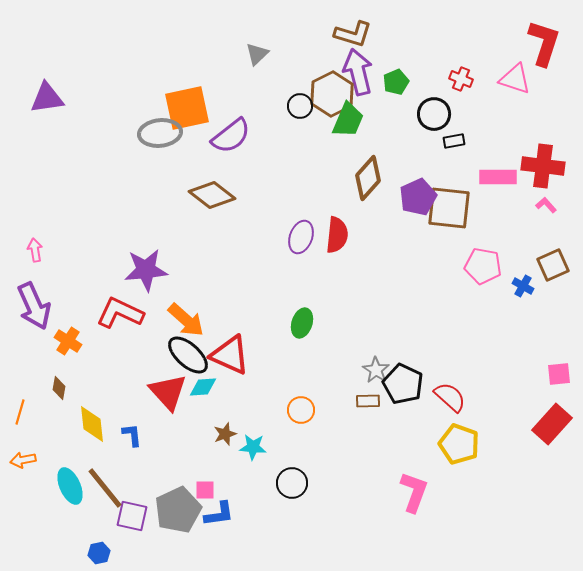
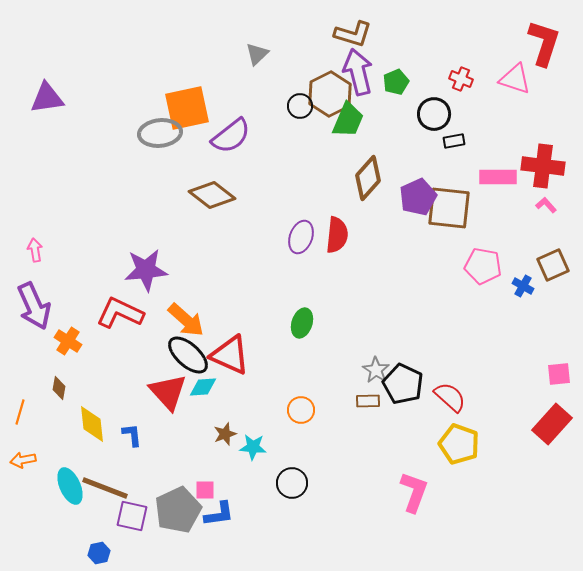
brown hexagon at (332, 94): moved 2 px left
brown line at (105, 488): rotated 30 degrees counterclockwise
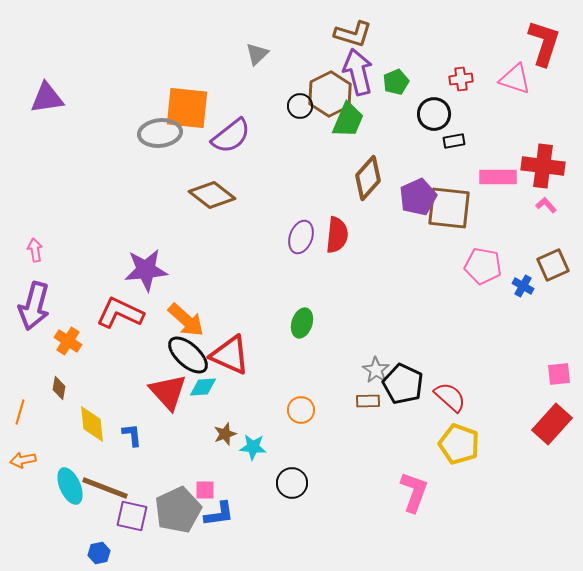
red cross at (461, 79): rotated 30 degrees counterclockwise
orange square at (187, 108): rotated 18 degrees clockwise
purple arrow at (34, 306): rotated 39 degrees clockwise
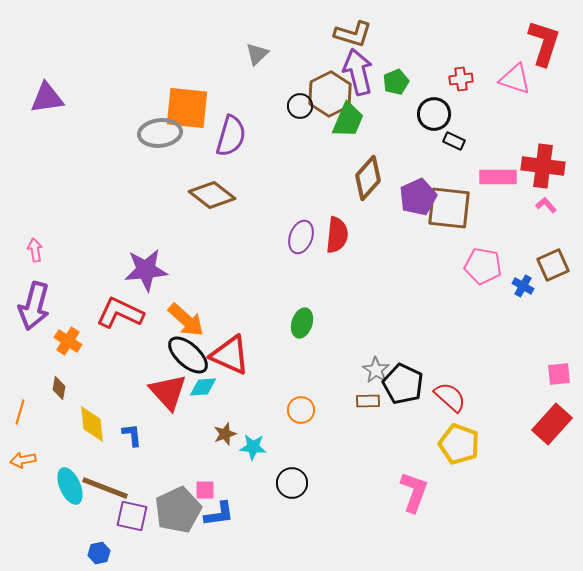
purple semicircle at (231, 136): rotated 36 degrees counterclockwise
black rectangle at (454, 141): rotated 35 degrees clockwise
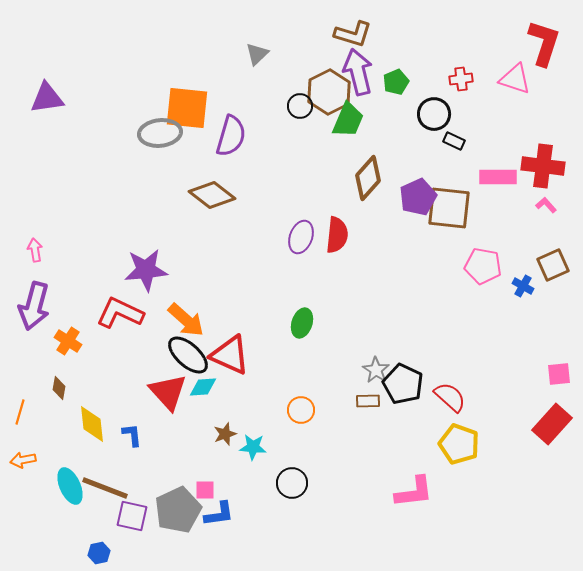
brown hexagon at (330, 94): moved 1 px left, 2 px up
pink L-shape at (414, 492): rotated 63 degrees clockwise
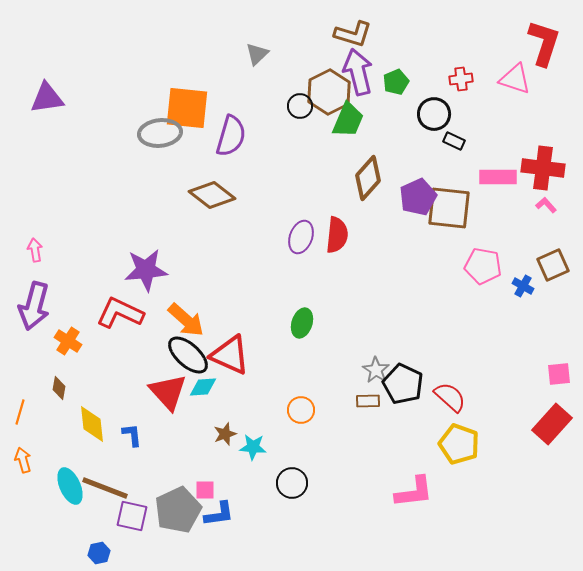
red cross at (543, 166): moved 2 px down
orange arrow at (23, 460): rotated 85 degrees clockwise
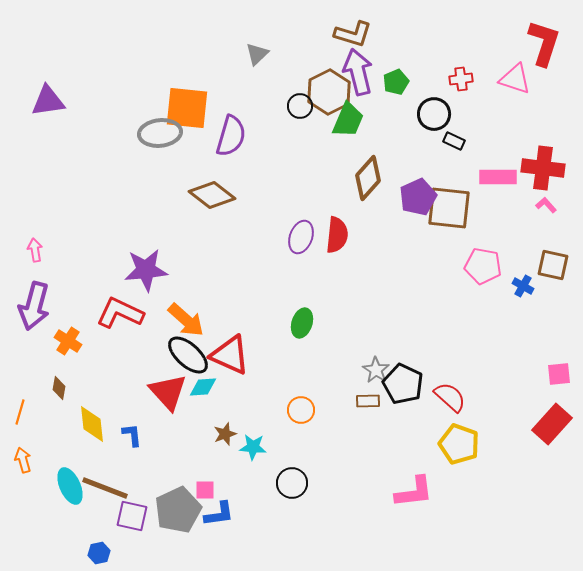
purple triangle at (47, 98): moved 1 px right, 3 px down
brown square at (553, 265): rotated 36 degrees clockwise
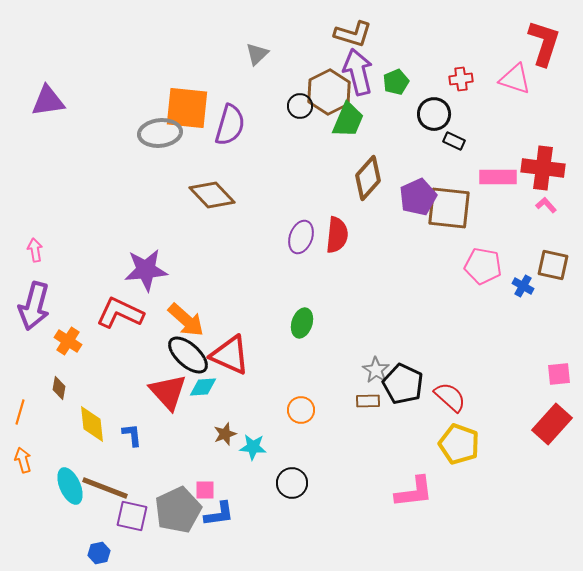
purple semicircle at (231, 136): moved 1 px left, 11 px up
brown diamond at (212, 195): rotated 9 degrees clockwise
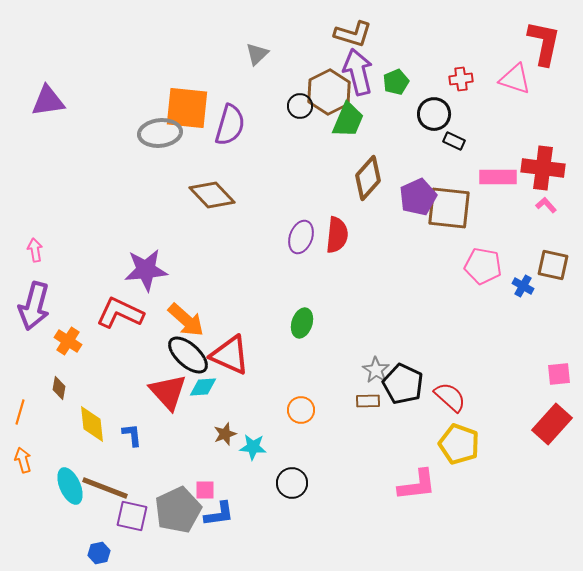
red L-shape at (544, 43): rotated 6 degrees counterclockwise
pink L-shape at (414, 492): moved 3 px right, 7 px up
